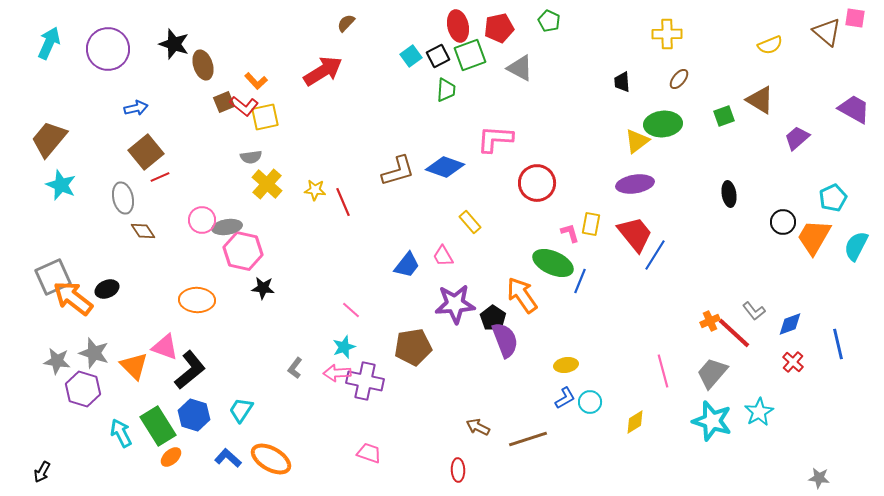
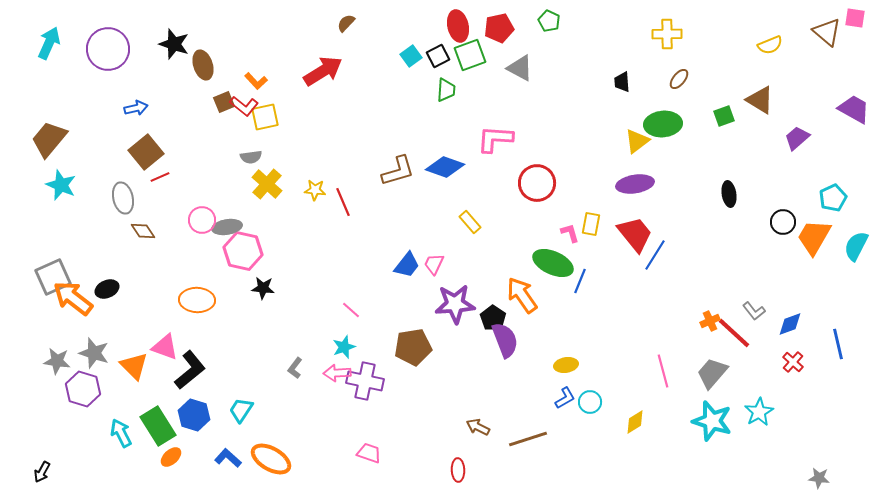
pink trapezoid at (443, 256): moved 9 px left, 8 px down; rotated 55 degrees clockwise
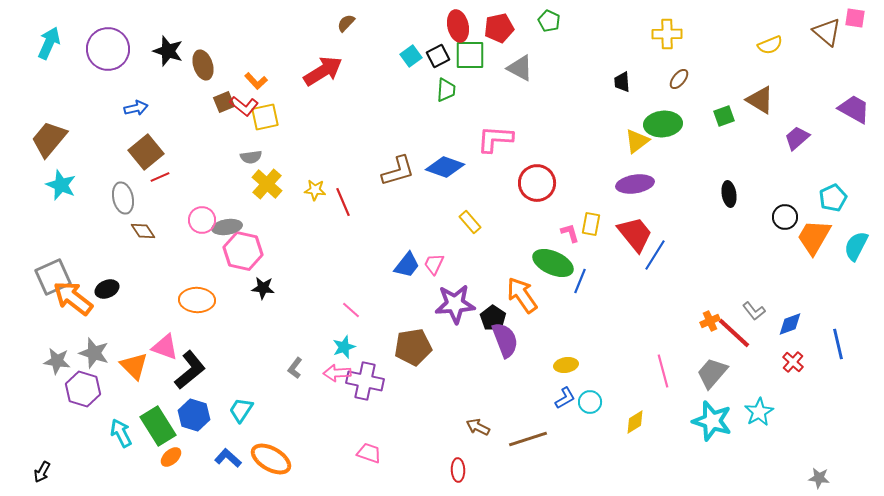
black star at (174, 44): moved 6 px left, 7 px down
green square at (470, 55): rotated 20 degrees clockwise
black circle at (783, 222): moved 2 px right, 5 px up
